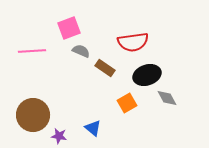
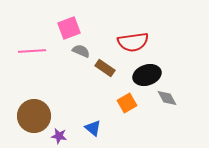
brown circle: moved 1 px right, 1 px down
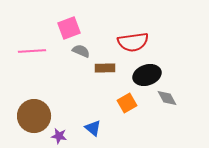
brown rectangle: rotated 36 degrees counterclockwise
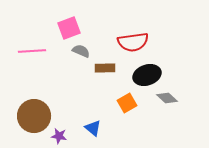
gray diamond: rotated 20 degrees counterclockwise
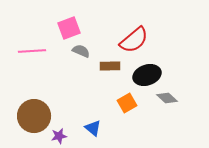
red semicircle: moved 1 px right, 2 px up; rotated 32 degrees counterclockwise
brown rectangle: moved 5 px right, 2 px up
purple star: rotated 21 degrees counterclockwise
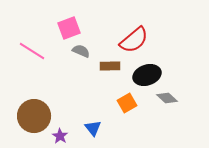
pink line: rotated 36 degrees clockwise
blue triangle: rotated 12 degrees clockwise
purple star: moved 1 px right; rotated 28 degrees counterclockwise
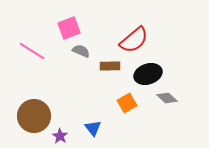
black ellipse: moved 1 px right, 1 px up
